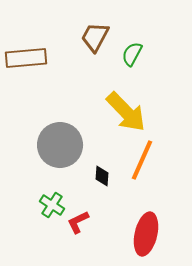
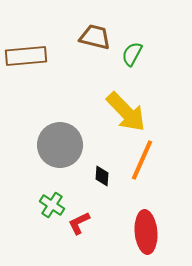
brown trapezoid: rotated 76 degrees clockwise
brown rectangle: moved 2 px up
red L-shape: moved 1 px right, 1 px down
red ellipse: moved 2 px up; rotated 18 degrees counterclockwise
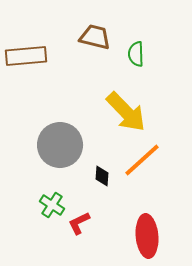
green semicircle: moved 4 px right; rotated 30 degrees counterclockwise
orange line: rotated 24 degrees clockwise
red ellipse: moved 1 px right, 4 px down
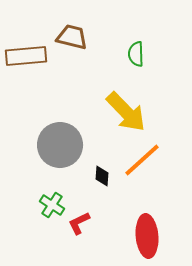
brown trapezoid: moved 23 px left
